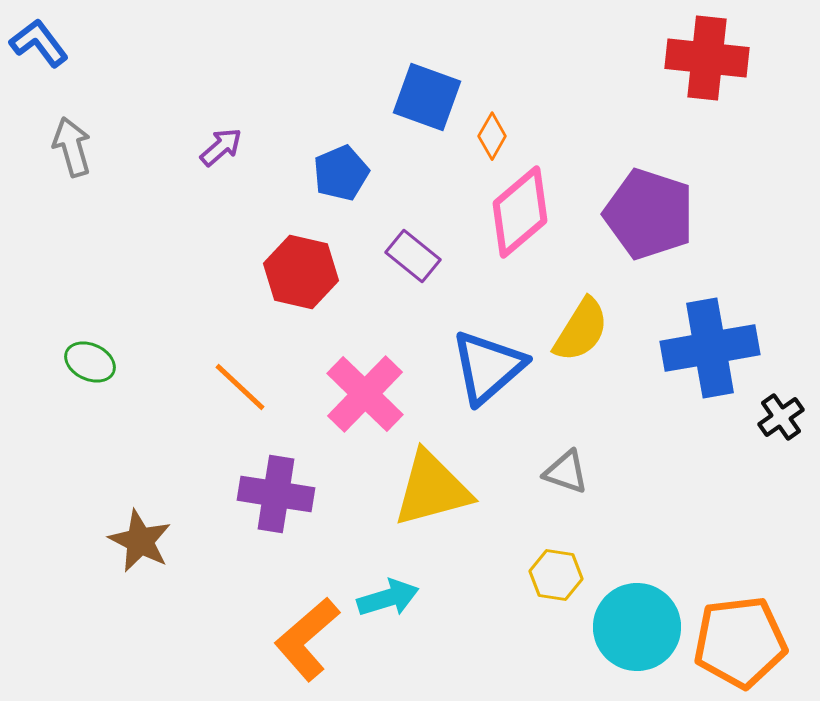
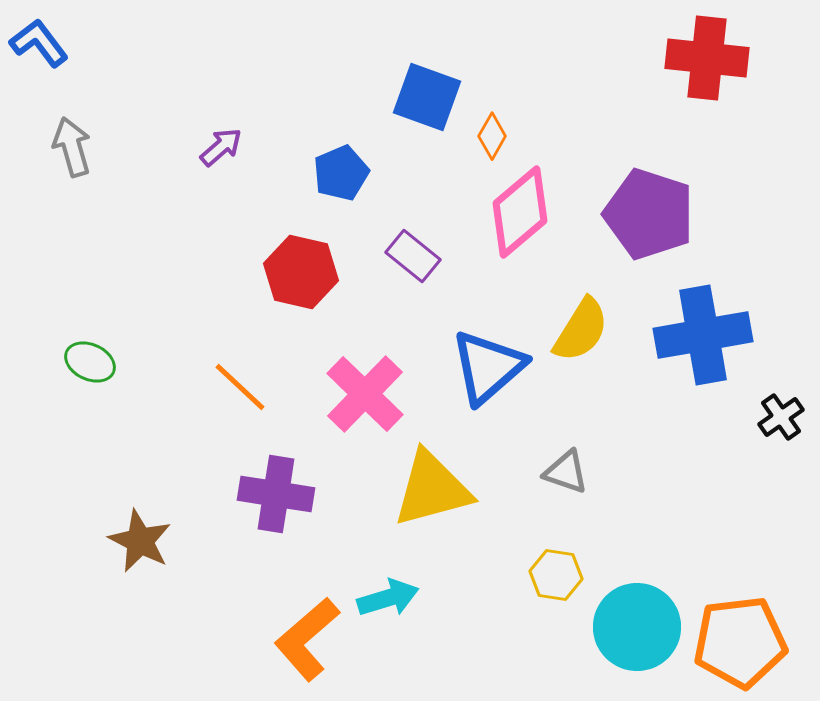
blue cross: moved 7 px left, 13 px up
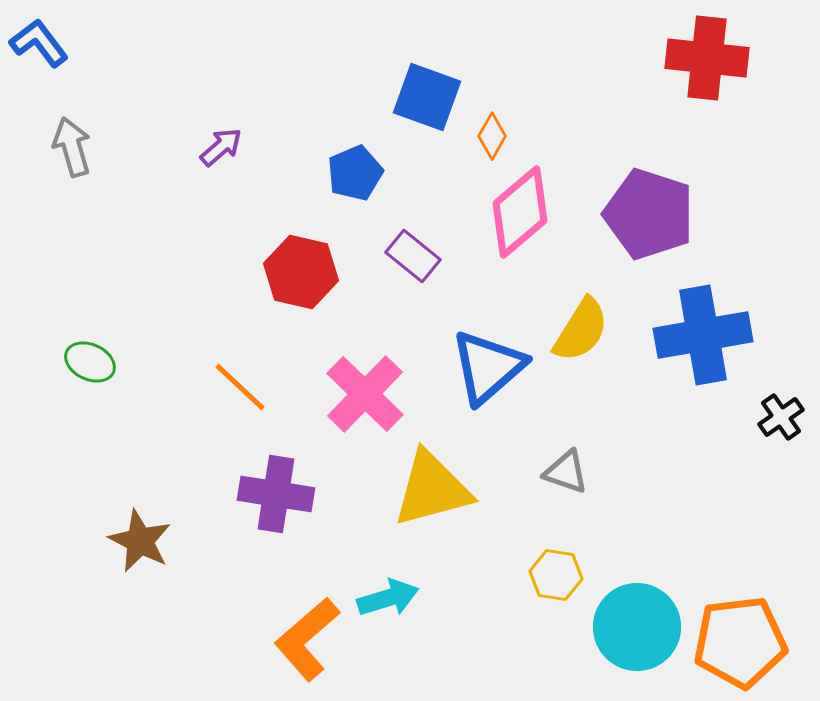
blue pentagon: moved 14 px right
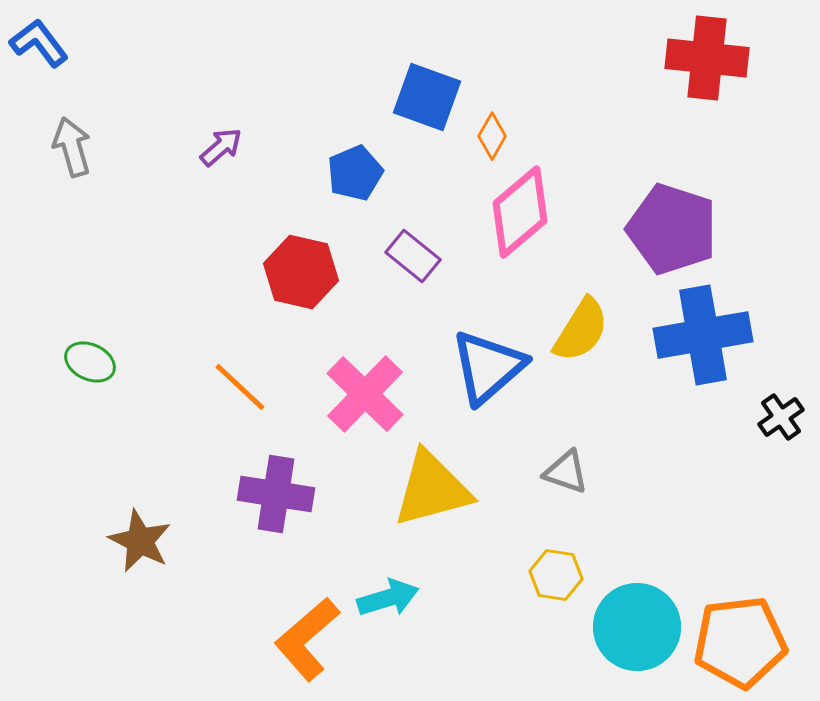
purple pentagon: moved 23 px right, 15 px down
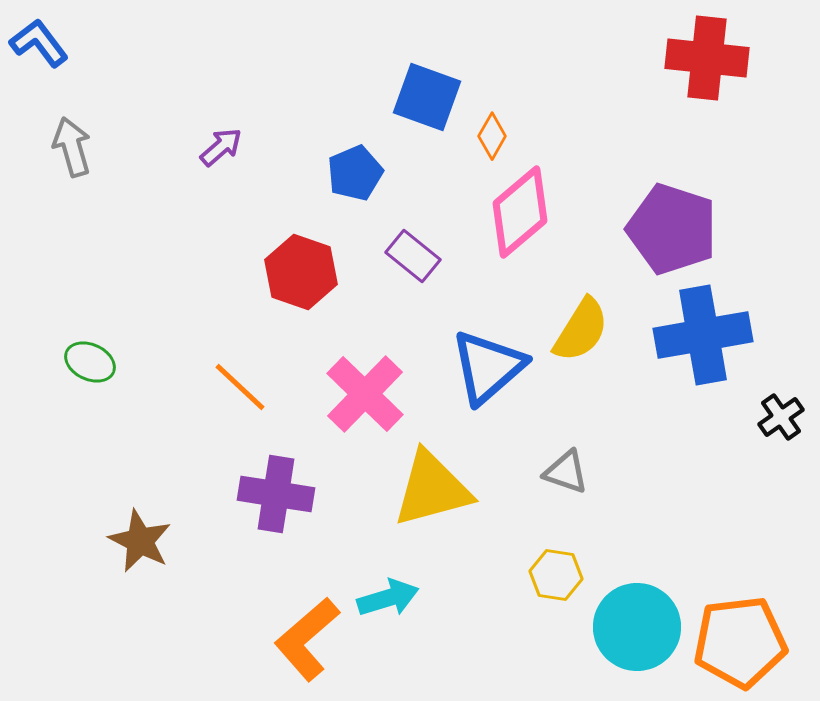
red hexagon: rotated 6 degrees clockwise
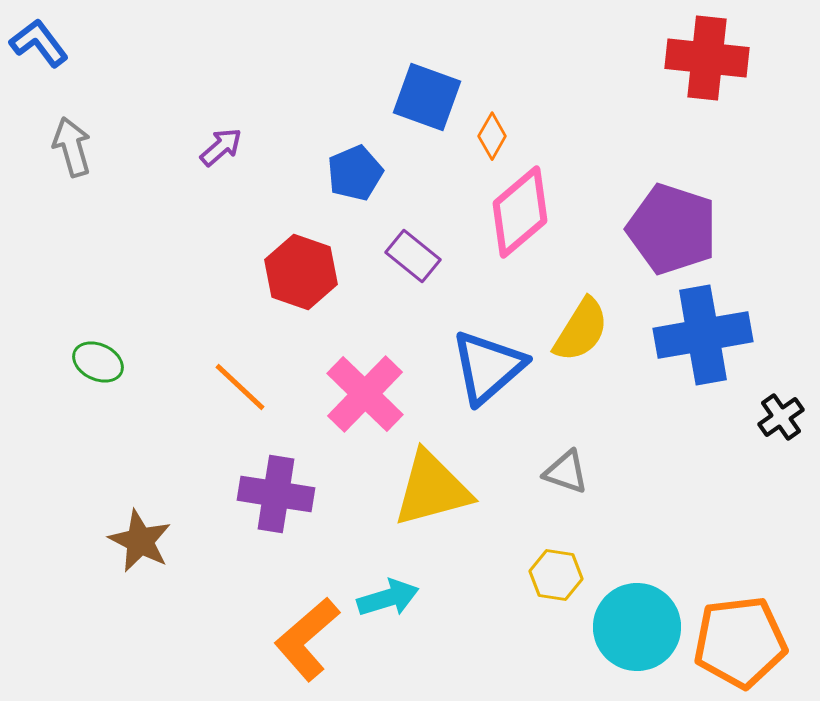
green ellipse: moved 8 px right
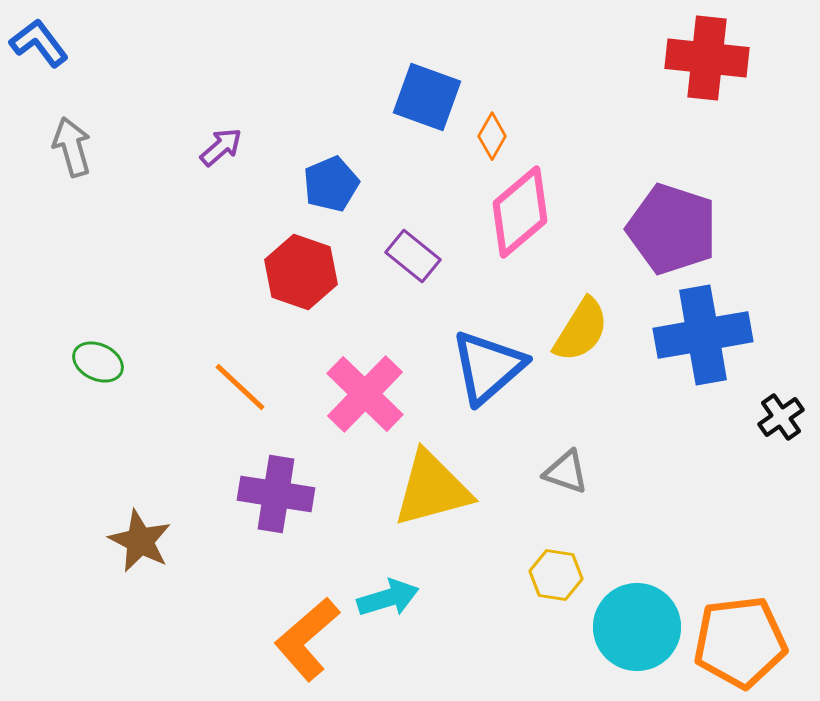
blue pentagon: moved 24 px left, 11 px down
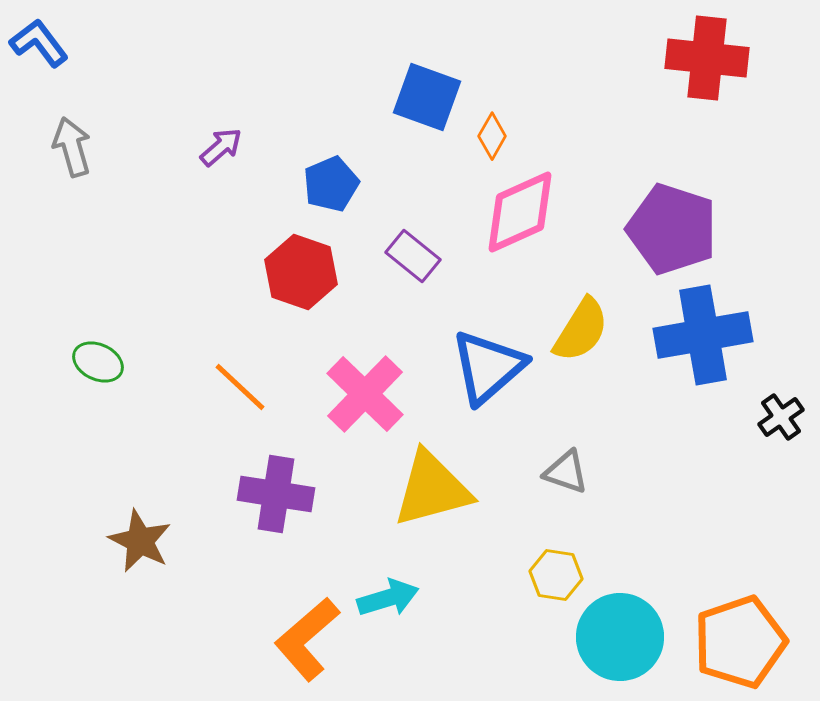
pink diamond: rotated 16 degrees clockwise
cyan circle: moved 17 px left, 10 px down
orange pentagon: rotated 12 degrees counterclockwise
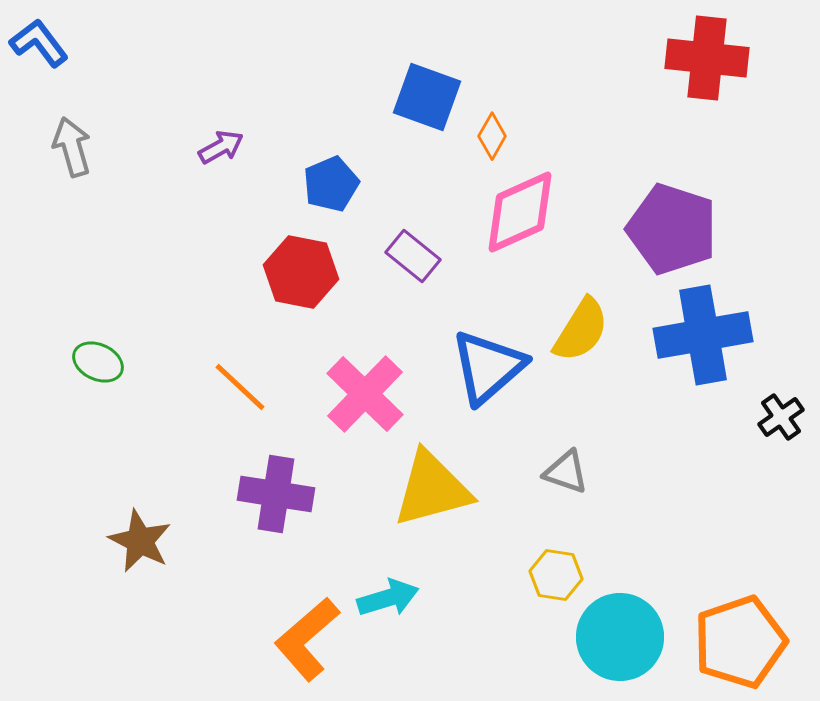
purple arrow: rotated 12 degrees clockwise
red hexagon: rotated 8 degrees counterclockwise
